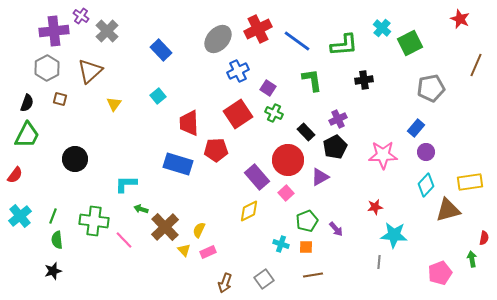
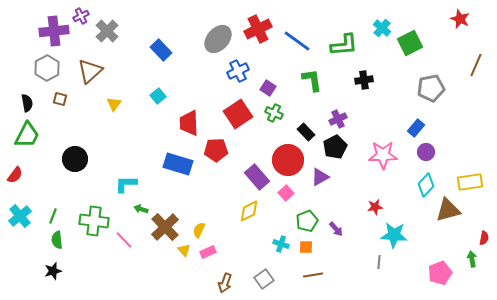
purple cross at (81, 16): rotated 28 degrees clockwise
black semicircle at (27, 103): rotated 30 degrees counterclockwise
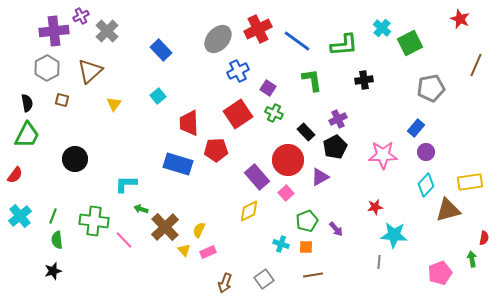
brown square at (60, 99): moved 2 px right, 1 px down
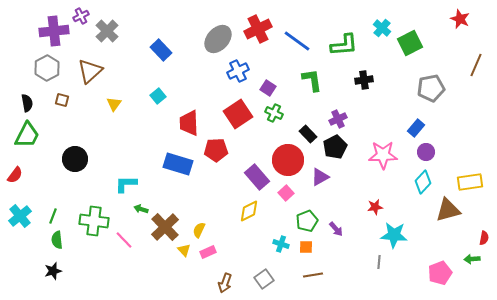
black rectangle at (306, 132): moved 2 px right, 2 px down
cyan diamond at (426, 185): moved 3 px left, 3 px up
green arrow at (472, 259): rotated 84 degrees counterclockwise
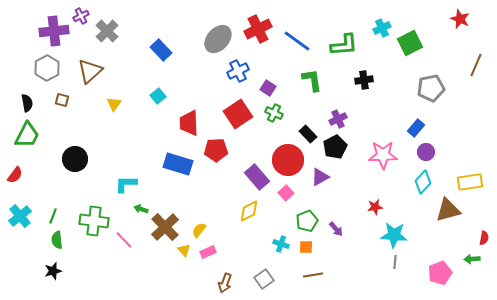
cyan cross at (382, 28): rotated 24 degrees clockwise
yellow semicircle at (199, 230): rotated 14 degrees clockwise
gray line at (379, 262): moved 16 px right
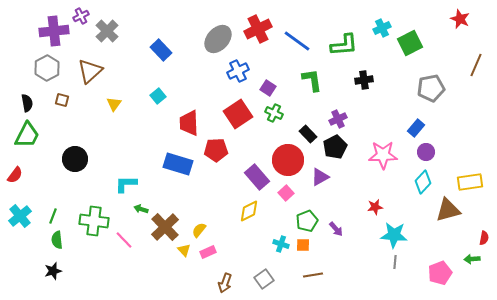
orange square at (306, 247): moved 3 px left, 2 px up
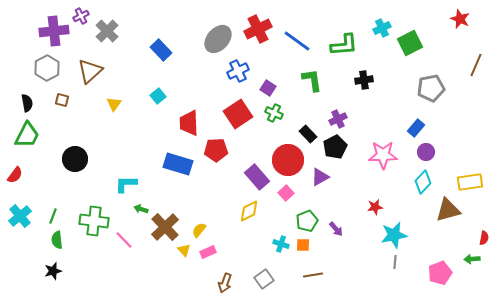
cyan star at (394, 235): rotated 16 degrees counterclockwise
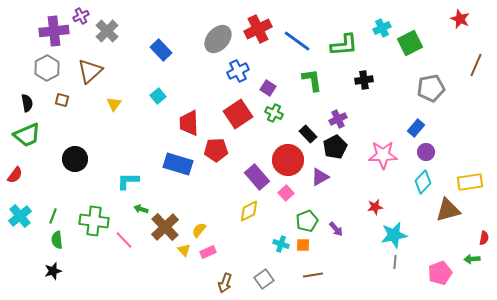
green trapezoid at (27, 135): rotated 40 degrees clockwise
cyan L-shape at (126, 184): moved 2 px right, 3 px up
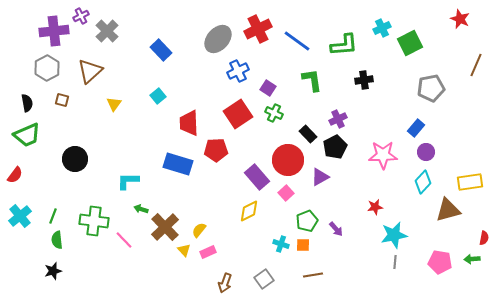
pink pentagon at (440, 273): moved 11 px up; rotated 30 degrees clockwise
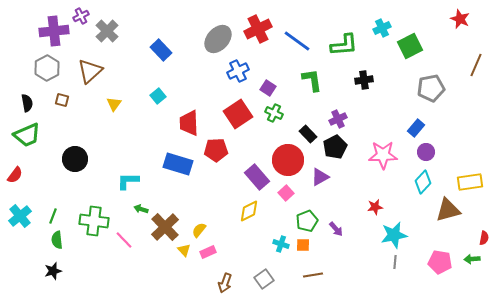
green square at (410, 43): moved 3 px down
